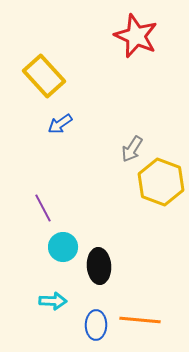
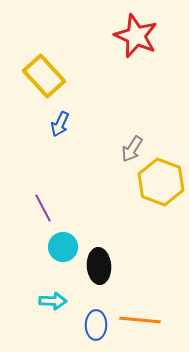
blue arrow: rotated 30 degrees counterclockwise
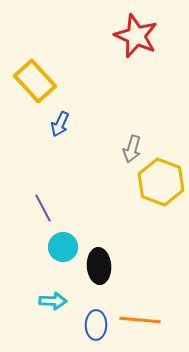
yellow rectangle: moved 9 px left, 5 px down
gray arrow: rotated 16 degrees counterclockwise
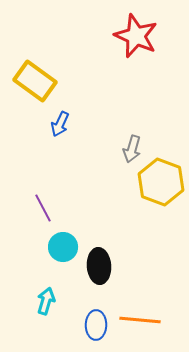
yellow rectangle: rotated 12 degrees counterclockwise
cyan arrow: moved 7 px left; rotated 76 degrees counterclockwise
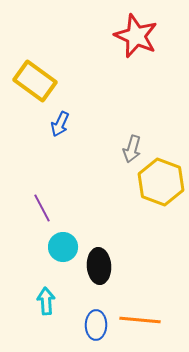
purple line: moved 1 px left
cyan arrow: rotated 20 degrees counterclockwise
